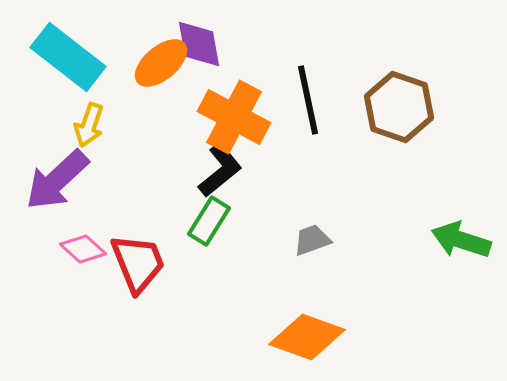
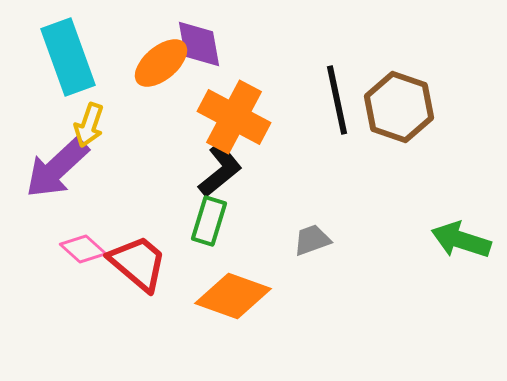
cyan rectangle: rotated 32 degrees clockwise
black line: moved 29 px right
purple arrow: moved 12 px up
green rectangle: rotated 15 degrees counterclockwise
red trapezoid: rotated 28 degrees counterclockwise
orange diamond: moved 74 px left, 41 px up
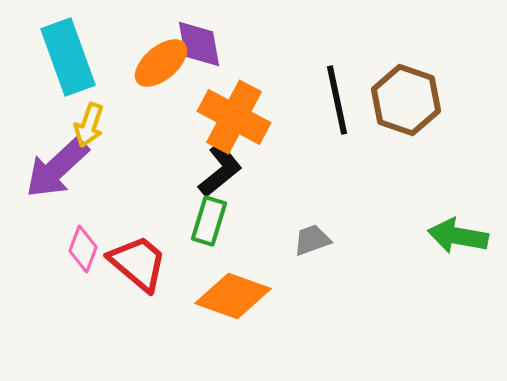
brown hexagon: moved 7 px right, 7 px up
green arrow: moved 3 px left, 4 px up; rotated 8 degrees counterclockwise
pink diamond: rotated 69 degrees clockwise
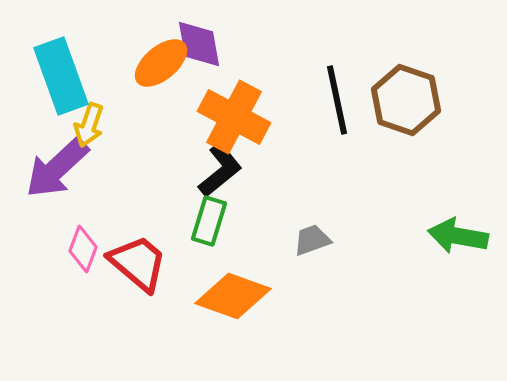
cyan rectangle: moved 7 px left, 19 px down
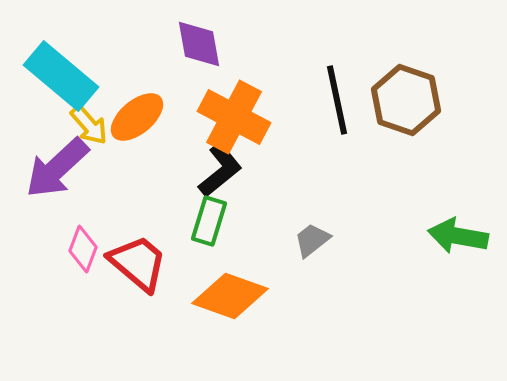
orange ellipse: moved 24 px left, 54 px down
cyan rectangle: rotated 30 degrees counterclockwise
yellow arrow: rotated 60 degrees counterclockwise
gray trapezoid: rotated 18 degrees counterclockwise
orange diamond: moved 3 px left
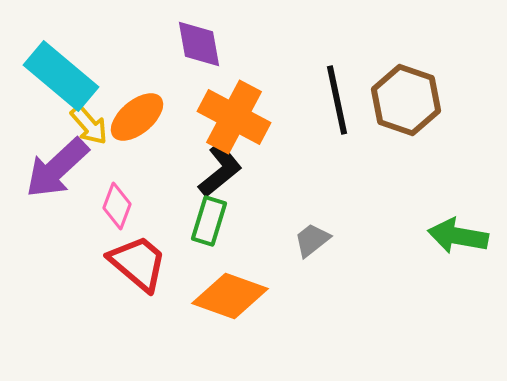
pink diamond: moved 34 px right, 43 px up
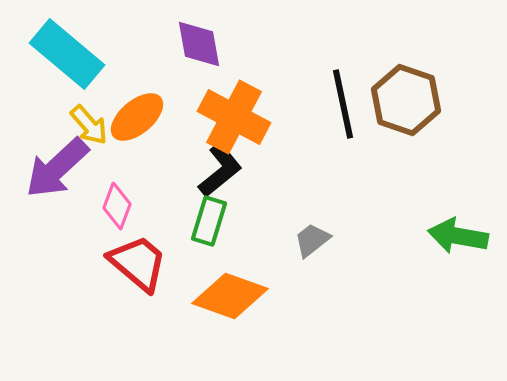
cyan rectangle: moved 6 px right, 22 px up
black line: moved 6 px right, 4 px down
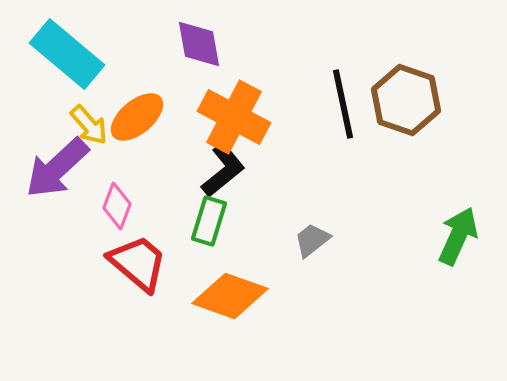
black L-shape: moved 3 px right
green arrow: rotated 104 degrees clockwise
